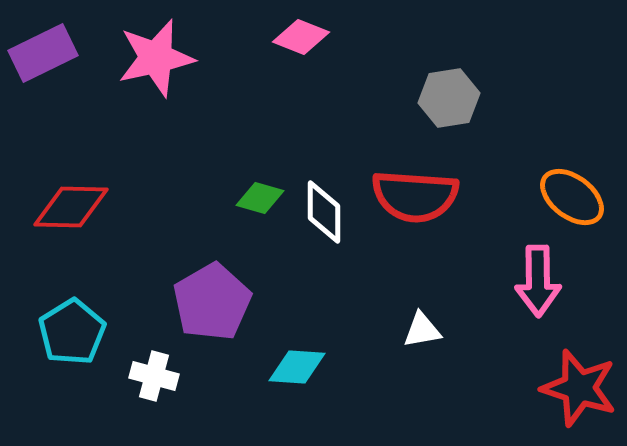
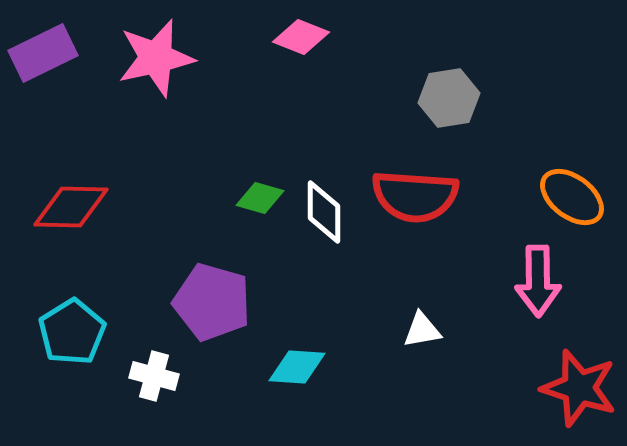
purple pentagon: rotated 26 degrees counterclockwise
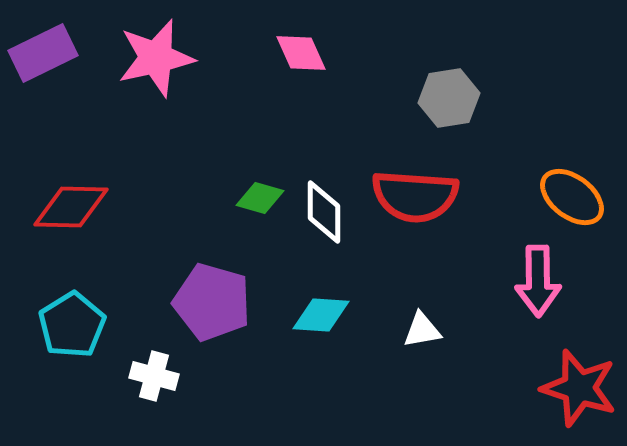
pink diamond: moved 16 px down; rotated 44 degrees clockwise
cyan pentagon: moved 7 px up
cyan diamond: moved 24 px right, 52 px up
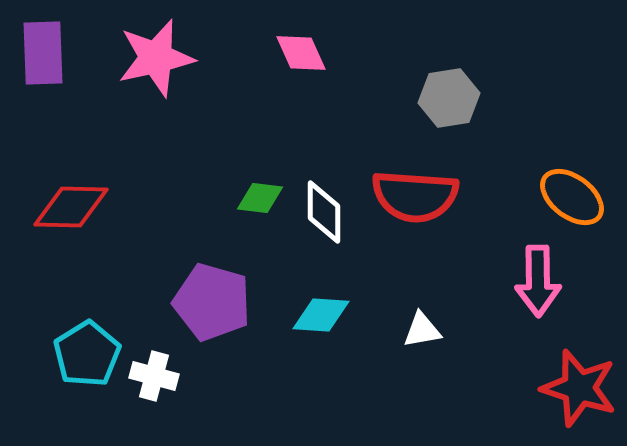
purple rectangle: rotated 66 degrees counterclockwise
green diamond: rotated 9 degrees counterclockwise
cyan pentagon: moved 15 px right, 29 px down
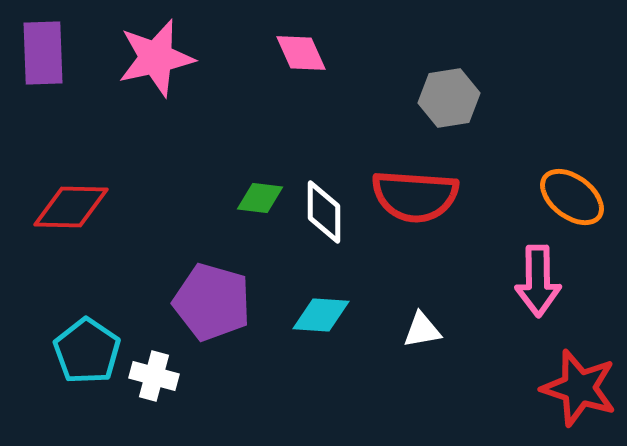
cyan pentagon: moved 3 px up; rotated 6 degrees counterclockwise
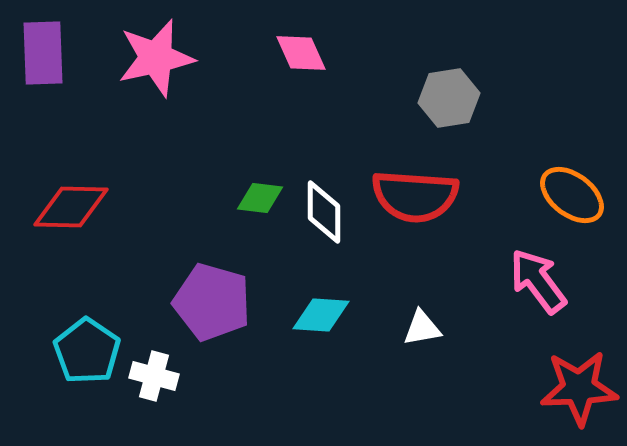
orange ellipse: moved 2 px up
pink arrow: rotated 144 degrees clockwise
white triangle: moved 2 px up
red star: rotated 20 degrees counterclockwise
